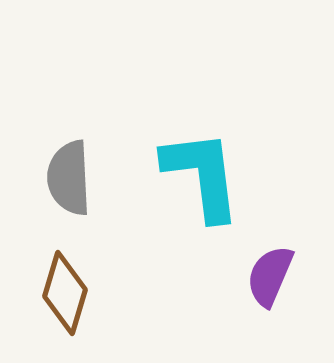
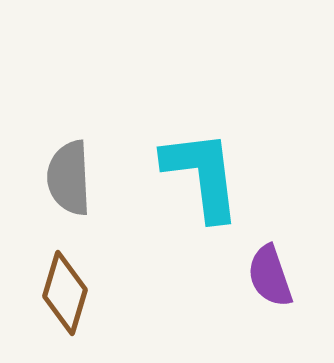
purple semicircle: rotated 42 degrees counterclockwise
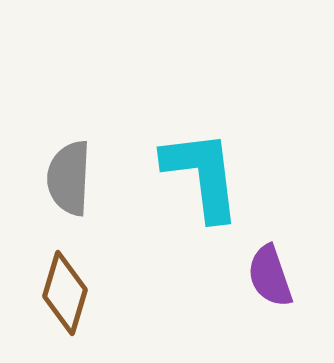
gray semicircle: rotated 6 degrees clockwise
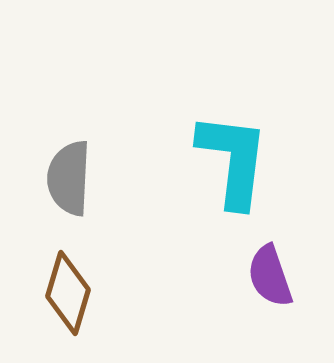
cyan L-shape: moved 31 px right, 15 px up; rotated 14 degrees clockwise
brown diamond: moved 3 px right
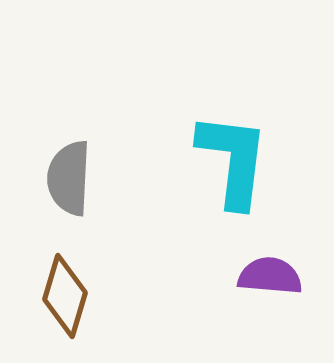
purple semicircle: rotated 114 degrees clockwise
brown diamond: moved 3 px left, 3 px down
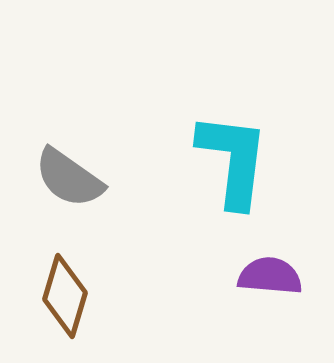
gray semicircle: rotated 58 degrees counterclockwise
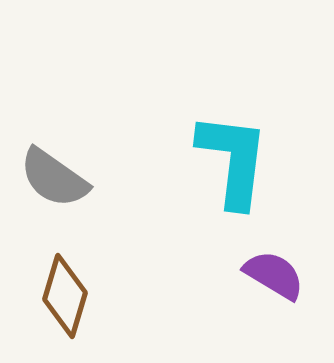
gray semicircle: moved 15 px left
purple semicircle: moved 4 px right, 1 px up; rotated 26 degrees clockwise
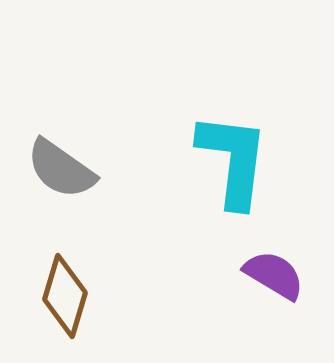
gray semicircle: moved 7 px right, 9 px up
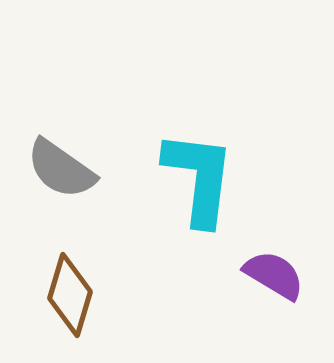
cyan L-shape: moved 34 px left, 18 px down
brown diamond: moved 5 px right, 1 px up
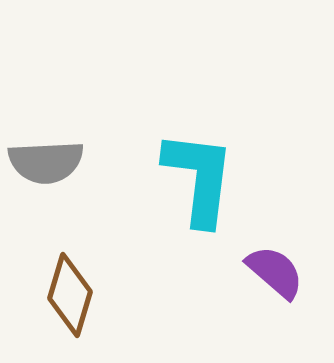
gray semicircle: moved 15 px left, 7 px up; rotated 38 degrees counterclockwise
purple semicircle: moved 1 px right, 3 px up; rotated 10 degrees clockwise
